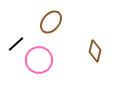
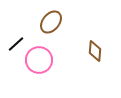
brown diamond: rotated 10 degrees counterclockwise
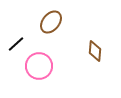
pink circle: moved 6 px down
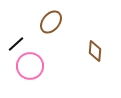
pink circle: moved 9 px left
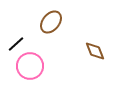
brown diamond: rotated 25 degrees counterclockwise
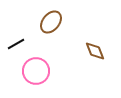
black line: rotated 12 degrees clockwise
pink circle: moved 6 px right, 5 px down
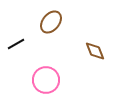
pink circle: moved 10 px right, 9 px down
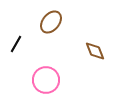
black line: rotated 30 degrees counterclockwise
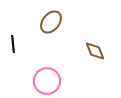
black line: moved 3 px left; rotated 36 degrees counterclockwise
pink circle: moved 1 px right, 1 px down
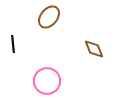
brown ellipse: moved 2 px left, 5 px up
brown diamond: moved 1 px left, 2 px up
